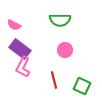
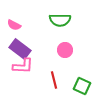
pink L-shape: moved 1 px up; rotated 115 degrees counterclockwise
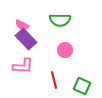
pink semicircle: moved 8 px right
purple rectangle: moved 6 px right, 10 px up; rotated 10 degrees clockwise
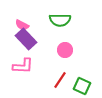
red line: moved 6 px right; rotated 48 degrees clockwise
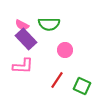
green semicircle: moved 11 px left, 4 px down
red line: moved 3 px left
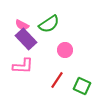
green semicircle: rotated 35 degrees counterclockwise
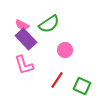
pink L-shape: moved 1 px right, 1 px up; rotated 70 degrees clockwise
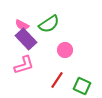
pink L-shape: rotated 90 degrees counterclockwise
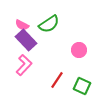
purple rectangle: moved 1 px down
pink circle: moved 14 px right
pink L-shape: rotated 30 degrees counterclockwise
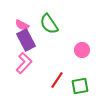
green semicircle: rotated 90 degrees clockwise
purple rectangle: rotated 15 degrees clockwise
pink circle: moved 3 px right
pink L-shape: moved 2 px up
green square: moved 2 px left; rotated 36 degrees counterclockwise
